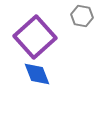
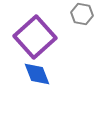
gray hexagon: moved 2 px up
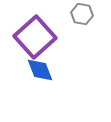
blue diamond: moved 3 px right, 4 px up
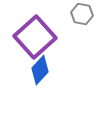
blue diamond: rotated 64 degrees clockwise
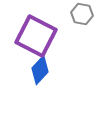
purple square: moved 1 px right, 1 px up; rotated 21 degrees counterclockwise
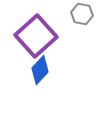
purple square: rotated 21 degrees clockwise
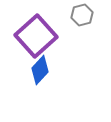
gray hexagon: moved 1 px down; rotated 25 degrees counterclockwise
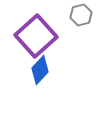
gray hexagon: moved 1 px left
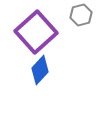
purple square: moved 4 px up
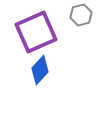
purple square: rotated 18 degrees clockwise
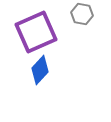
gray hexagon: moved 1 px right, 1 px up; rotated 25 degrees clockwise
